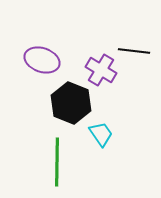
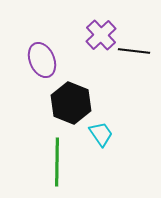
purple ellipse: rotated 48 degrees clockwise
purple cross: moved 35 px up; rotated 16 degrees clockwise
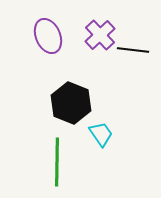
purple cross: moved 1 px left
black line: moved 1 px left, 1 px up
purple ellipse: moved 6 px right, 24 px up
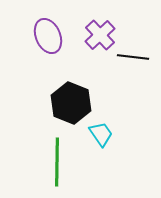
black line: moved 7 px down
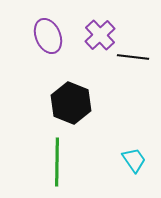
cyan trapezoid: moved 33 px right, 26 px down
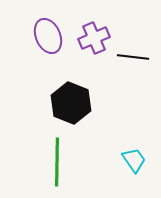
purple cross: moved 6 px left, 3 px down; rotated 20 degrees clockwise
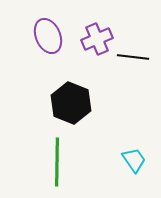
purple cross: moved 3 px right, 1 px down
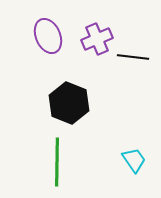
black hexagon: moved 2 px left
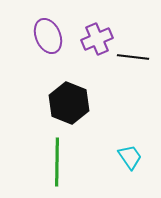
cyan trapezoid: moved 4 px left, 3 px up
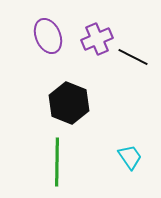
black line: rotated 20 degrees clockwise
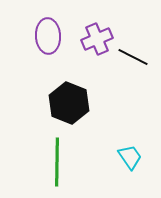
purple ellipse: rotated 20 degrees clockwise
